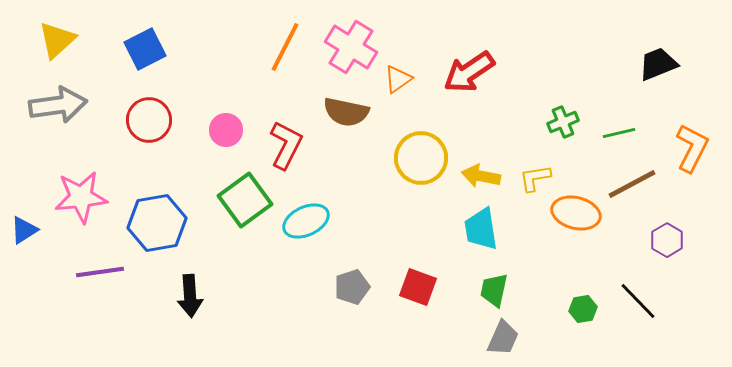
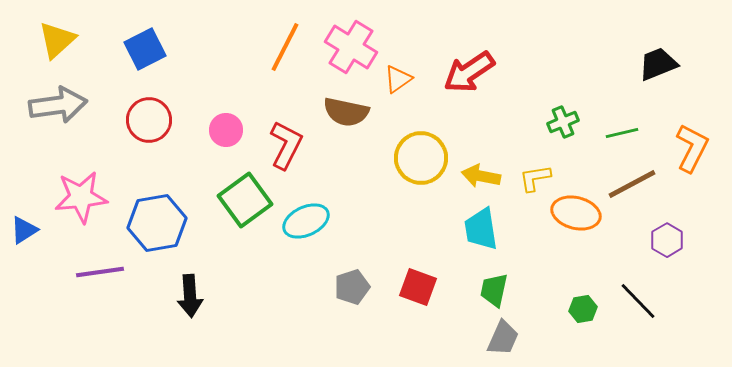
green line: moved 3 px right
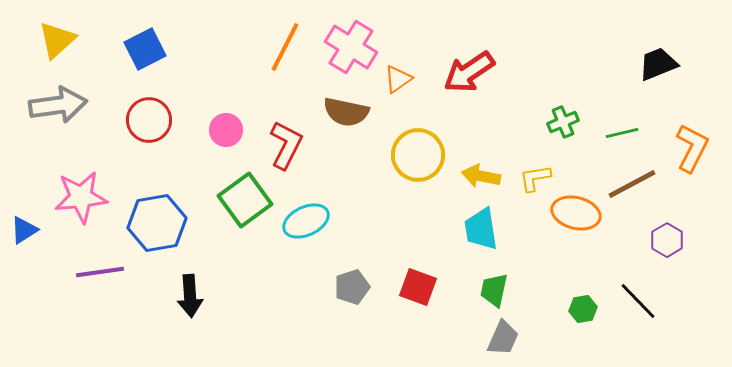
yellow circle: moved 3 px left, 3 px up
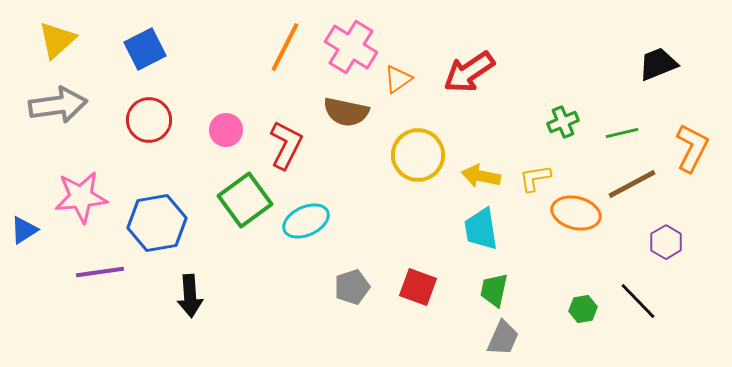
purple hexagon: moved 1 px left, 2 px down
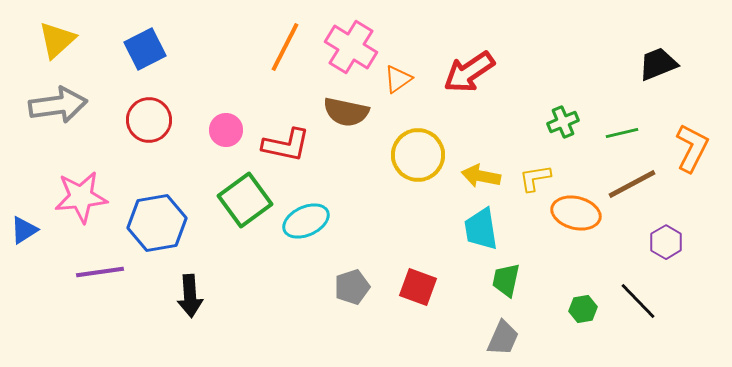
red L-shape: rotated 75 degrees clockwise
green trapezoid: moved 12 px right, 10 px up
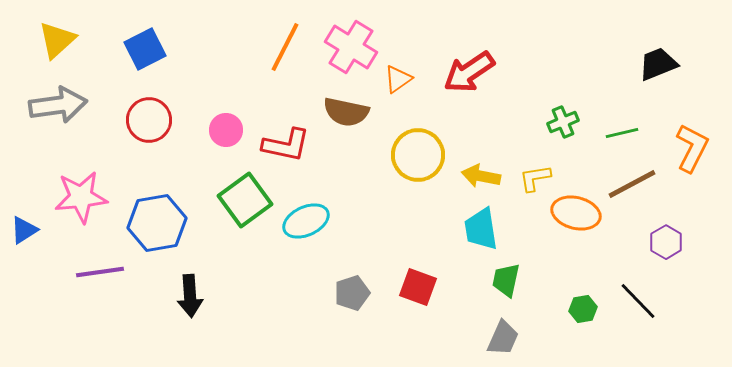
gray pentagon: moved 6 px down
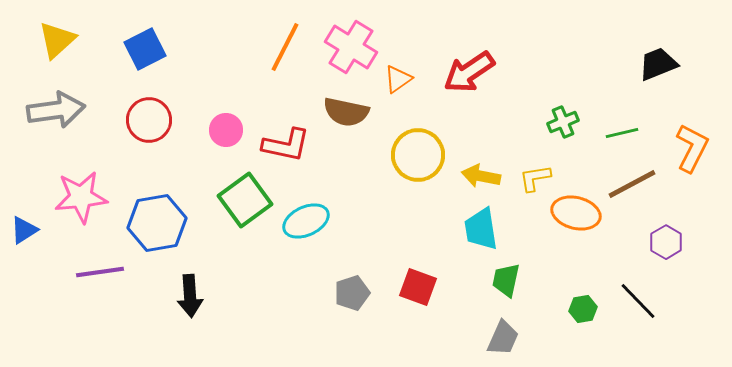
gray arrow: moved 2 px left, 5 px down
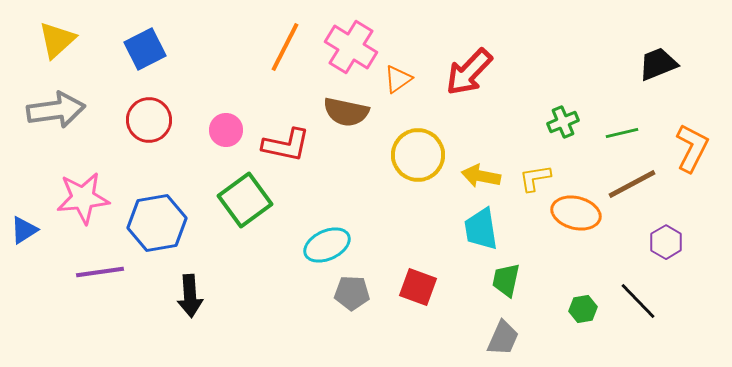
red arrow: rotated 12 degrees counterclockwise
pink star: moved 2 px right, 1 px down
cyan ellipse: moved 21 px right, 24 px down
gray pentagon: rotated 20 degrees clockwise
